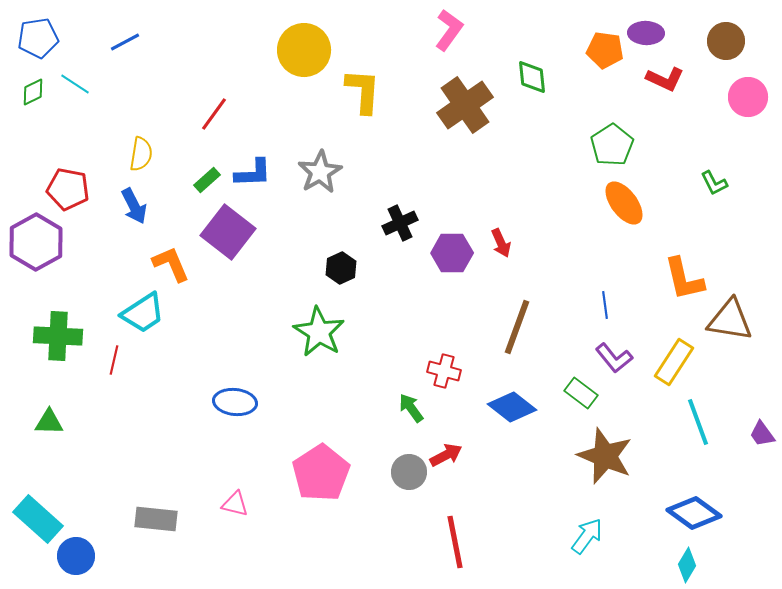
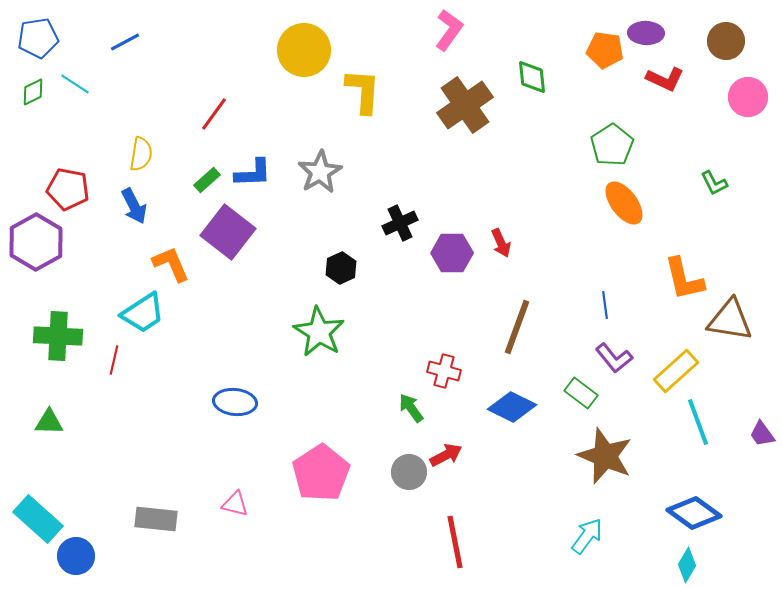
yellow rectangle at (674, 362): moved 2 px right, 9 px down; rotated 15 degrees clockwise
blue diamond at (512, 407): rotated 12 degrees counterclockwise
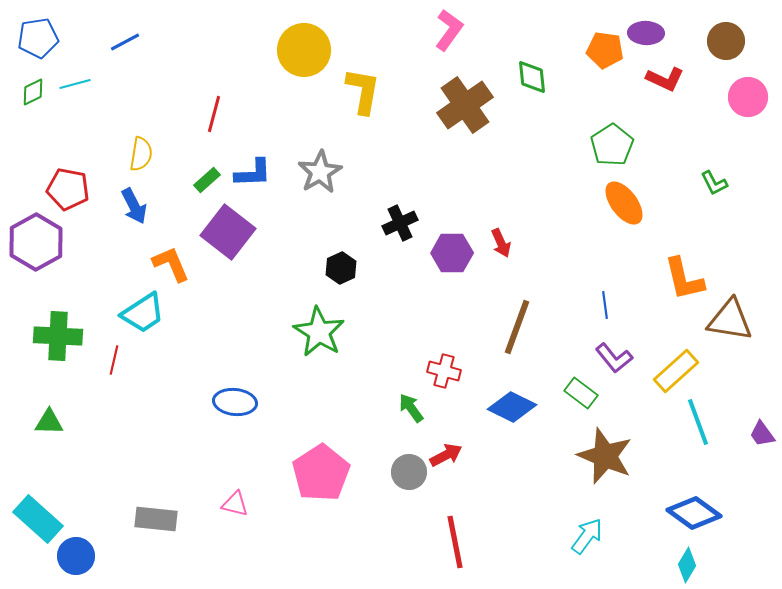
cyan line at (75, 84): rotated 48 degrees counterclockwise
yellow L-shape at (363, 91): rotated 6 degrees clockwise
red line at (214, 114): rotated 21 degrees counterclockwise
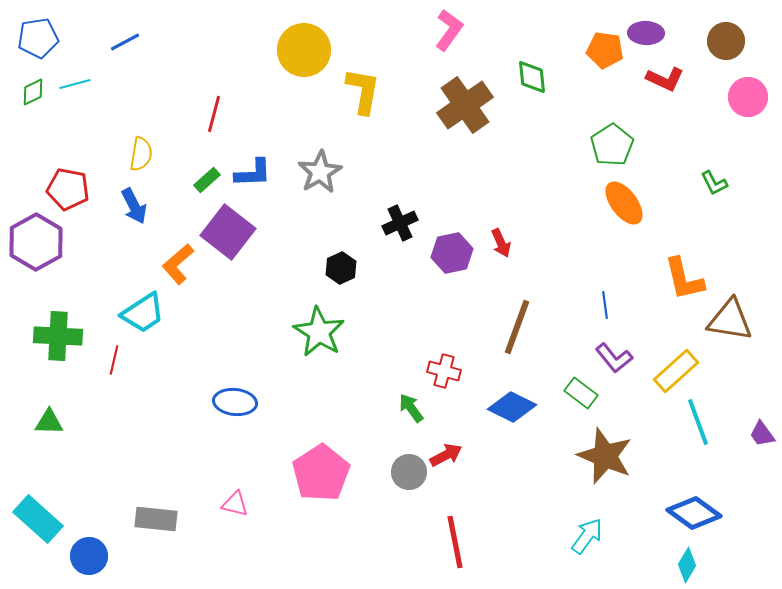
purple hexagon at (452, 253): rotated 12 degrees counterclockwise
orange L-shape at (171, 264): moved 7 px right; rotated 108 degrees counterclockwise
blue circle at (76, 556): moved 13 px right
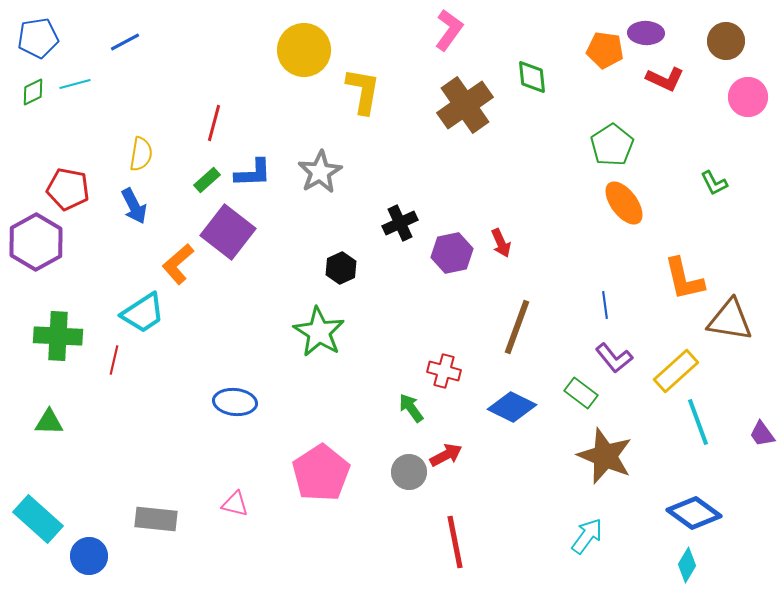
red line at (214, 114): moved 9 px down
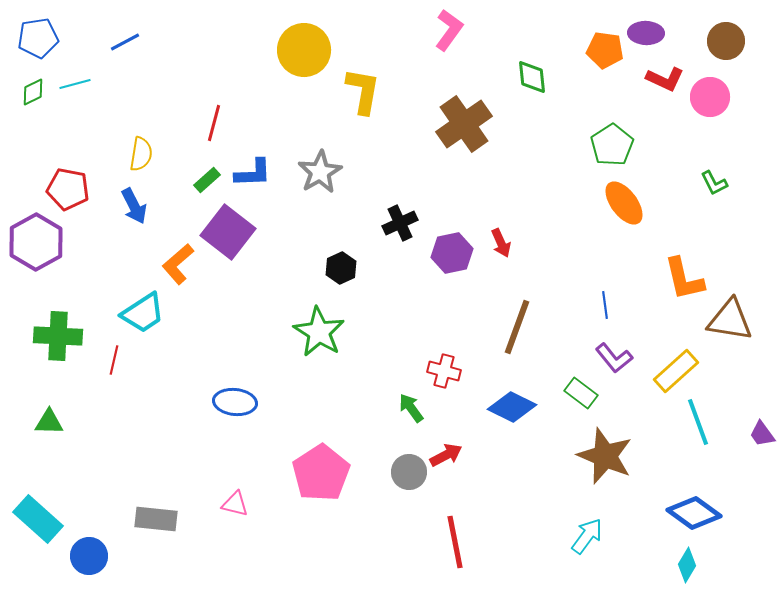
pink circle at (748, 97): moved 38 px left
brown cross at (465, 105): moved 1 px left, 19 px down
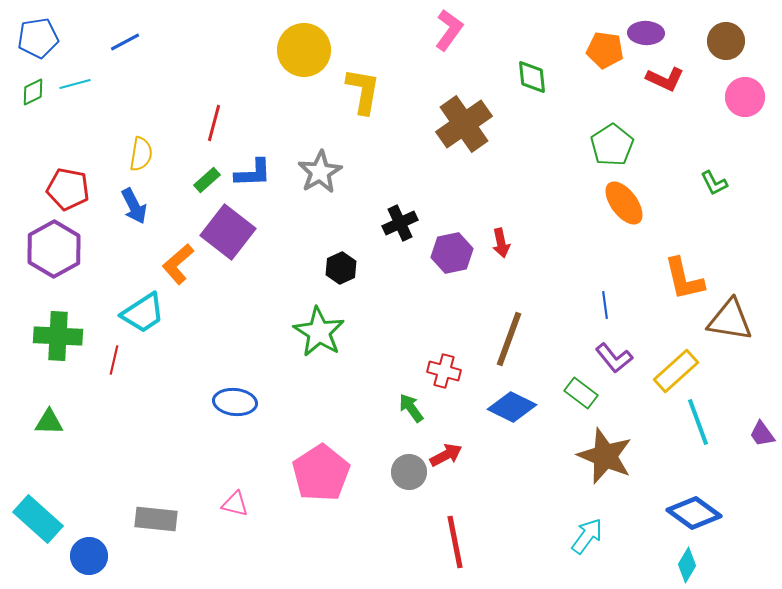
pink circle at (710, 97): moved 35 px right
purple hexagon at (36, 242): moved 18 px right, 7 px down
red arrow at (501, 243): rotated 12 degrees clockwise
brown line at (517, 327): moved 8 px left, 12 px down
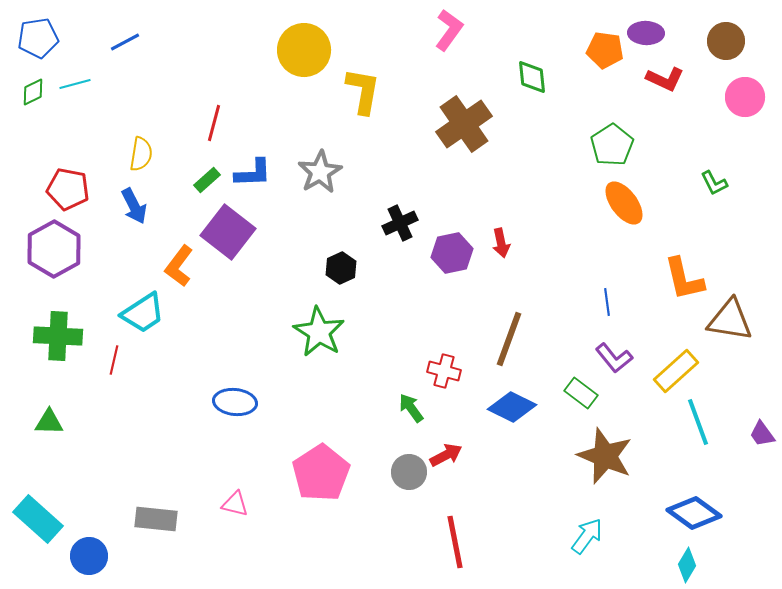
orange L-shape at (178, 264): moved 1 px right, 2 px down; rotated 12 degrees counterclockwise
blue line at (605, 305): moved 2 px right, 3 px up
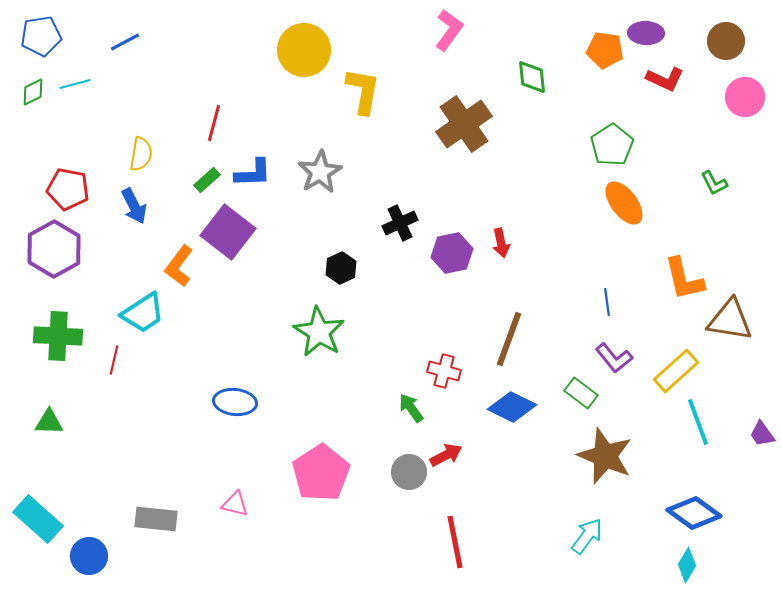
blue pentagon at (38, 38): moved 3 px right, 2 px up
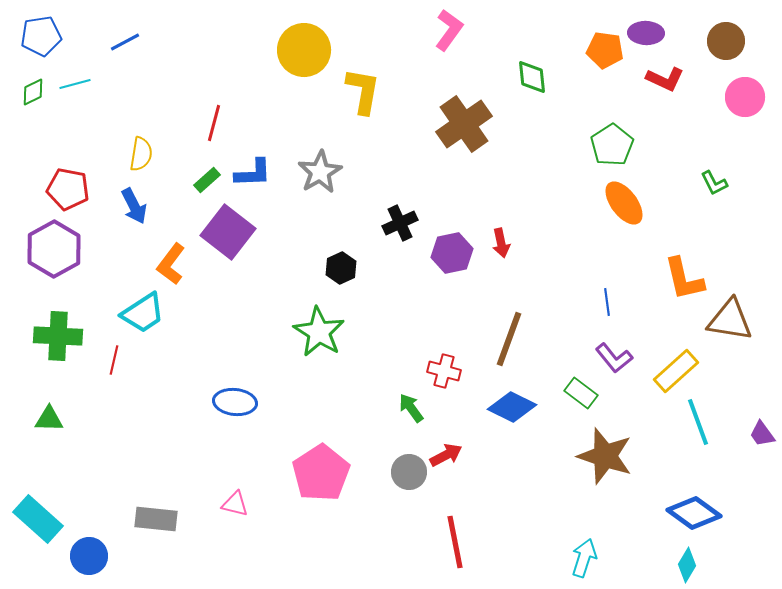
orange L-shape at (179, 266): moved 8 px left, 2 px up
green triangle at (49, 422): moved 3 px up
brown star at (605, 456): rotated 4 degrees counterclockwise
cyan arrow at (587, 536): moved 3 px left, 22 px down; rotated 18 degrees counterclockwise
